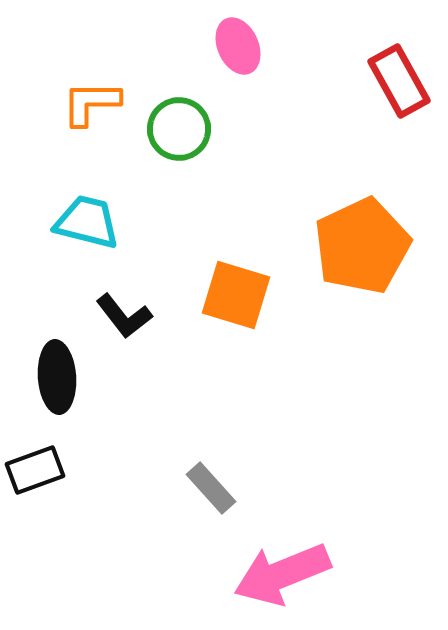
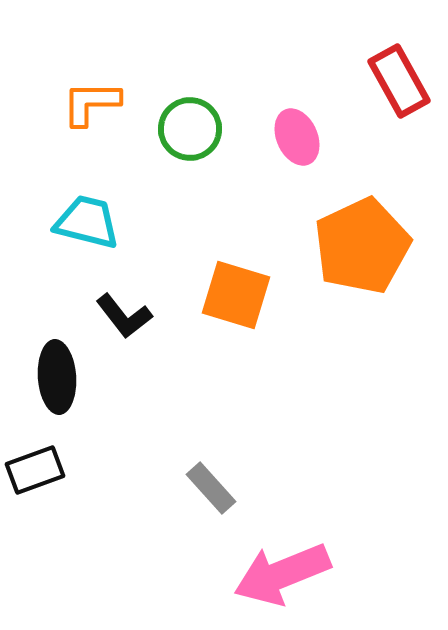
pink ellipse: moved 59 px right, 91 px down
green circle: moved 11 px right
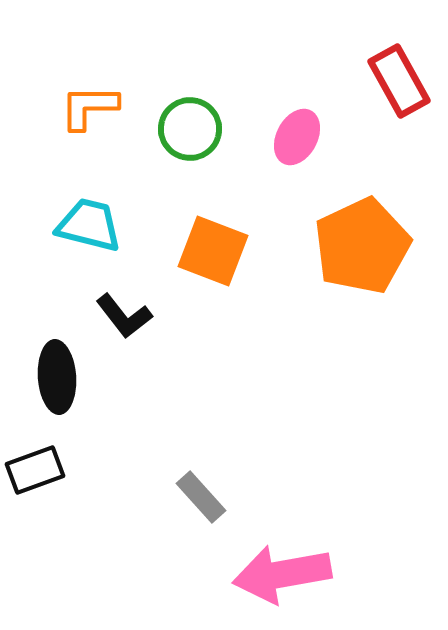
orange L-shape: moved 2 px left, 4 px down
pink ellipse: rotated 52 degrees clockwise
cyan trapezoid: moved 2 px right, 3 px down
orange square: moved 23 px left, 44 px up; rotated 4 degrees clockwise
gray rectangle: moved 10 px left, 9 px down
pink arrow: rotated 12 degrees clockwise
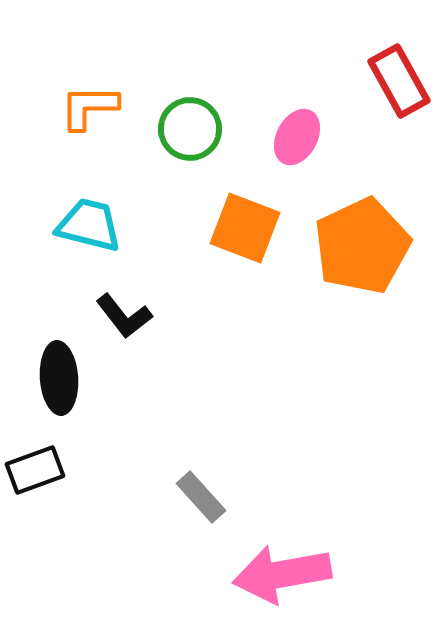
orange square: moved 32 px right, 23 px up
black ellipse: moved 2 px right, 1 px down
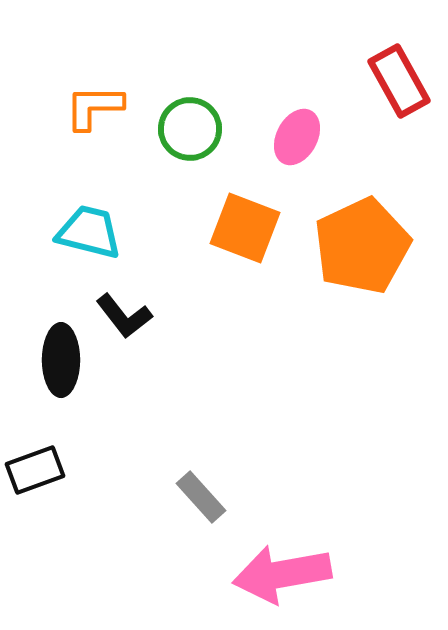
orange L-shape: moved 5 px right
cyan trapezoid: moved 7 px down
black ellipse: moved 2 px right, 18 px up; rotated 4 degrees clockwise
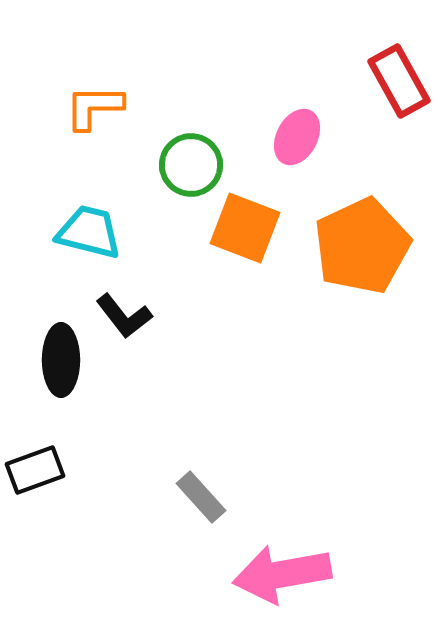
green circle: moved 1 px right, 36 px down
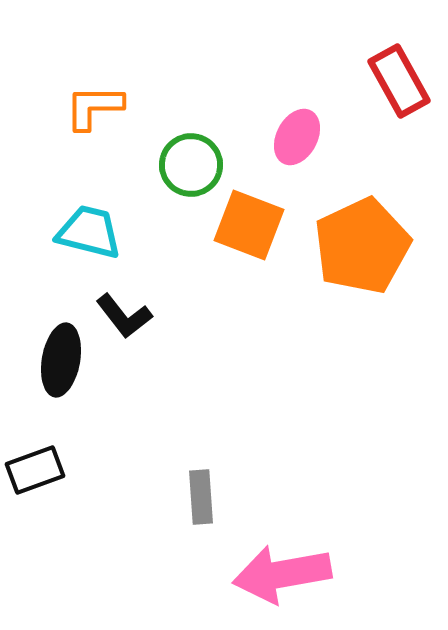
orange square: moved 4 px right, 3 px up
black ellipse: rotated 10 degrees clockwise
gray rectangle: rotated 38 degrees clockwise
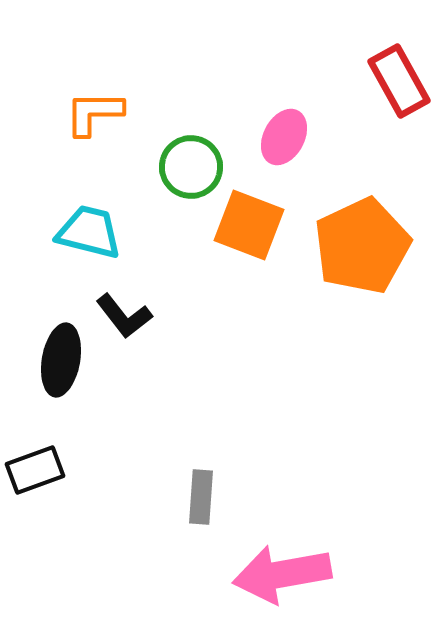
orange L-shape: moved 6 px down
pink ellipse: moved 13 px left
green circle: moved 2 px down
gray rectangle: rotated 8 degrees clockwise
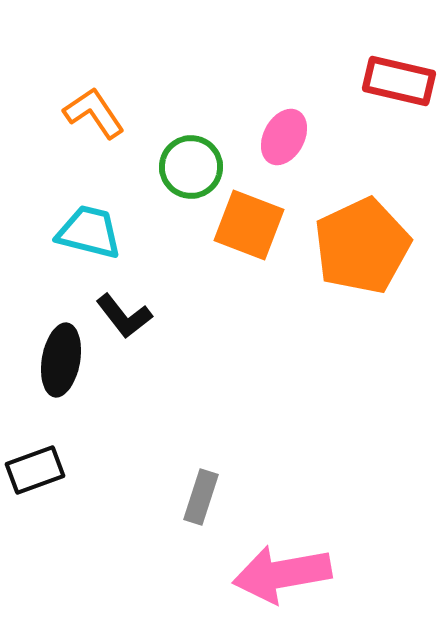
red rectangle: rotated 48 degrees counterclockwise
orange L-shape: rotated 56 degrees clockwise
gray rectangle: rotated 14 degrees clockwise
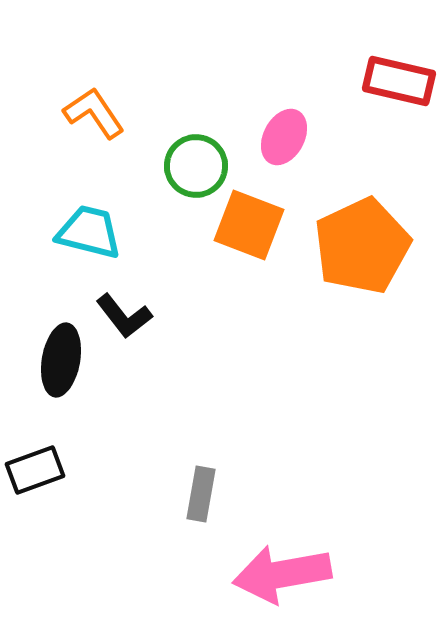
green circle: moved 5 px right, 1 px up
gray rectangle: moved 3 px up; rotated 8 degrees counterclockwise
